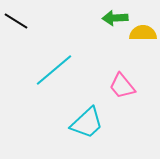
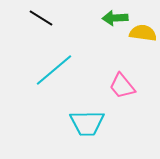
black line: moved 25 px right, 3 px up
yellow semicircle: rotated 8 degrees clockwise
cyan trapezoid: rotated 42 degrees clockwise
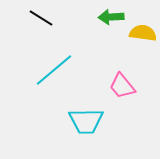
green arrow: moved 4 px left, 1 px up
cyan trapezoid: moved 1 px left, 2 px up
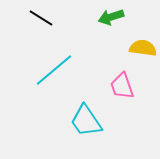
green arrow: rotated 15 degrees counterclockwise
yellow semicircle: moved 15 px down
pink trapezoid: rotated 20 degrees clockwise
cyan trapezoid: rotated 57 degrees clockwise
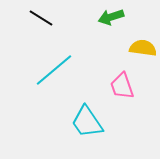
cyan trapezoid: moved 1 px right, 1 px down
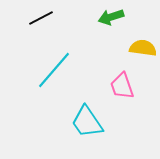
black line: rotated 60 degrees counterclockwise
cyan line: rotated 9 degrees counterclockwise
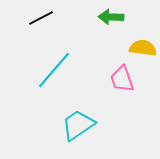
green arrow: rotated 20 degrees clockwise
pink trapezoid: moved 7 px up
cyan trapezoid: moved 9 px left, 3 px down; rotated 90 degrees clockwise
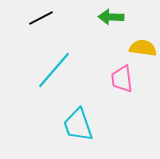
pink trapezoid: rotated 12 degrees clockwise
cyan trapezoid: rotated 75 degrees counterclockwise
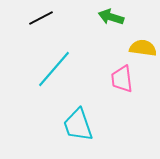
green arrow: rotated 15 degrees clockwise
cyan line: moved 1 px up
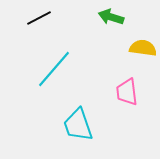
black line: moved 2 px left
pink trapezoid: moved 5 px right, 13 px down
